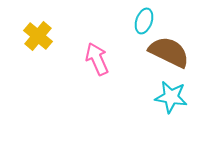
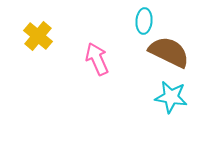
cyan ellipse: rotated 15 degrees counterclockwise
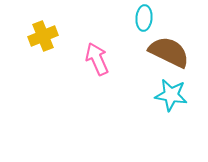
cyan ellipse: moved 3 px up
yellow cross: moved 5 px right; rotated 28 degrees clockwise
cyan star: moved 2 px up
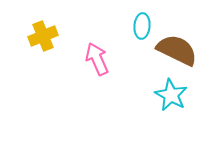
cyan ellipse: moved 2 px left, 8 px down
brown semicircle: moved 8 px right, 2 px up
cyan star: rotated 20 degrees clockwise
